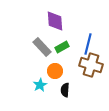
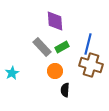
cyan star: moved 28 px left, 12 px up
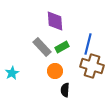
brown cross: moved 1 px right, 1 px down
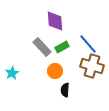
blue line: rotated 55 degrees counterclockwise
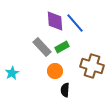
blue line: moved 13 px left, 21 px up
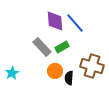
black semicircle: moved 4 px right, 12 px up
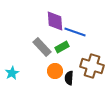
blue line: moved 9 px down; rotated 30 degrees counterclockwise
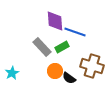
black semicircle: rotated 56 degrees counterclockwise
